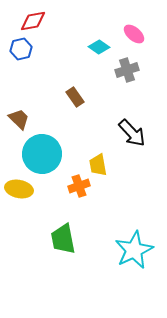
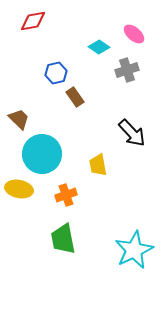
blue hexagon: moved 35 px right, 24 px down
orange cross: moved 13 px left, 9 px down
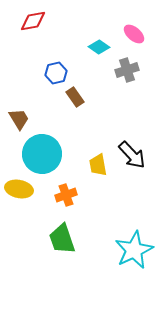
brown trapezoid: rotated 15 degrees clockwise
black arrow: moved 22 px down
green trapezoid: moved 1 px left; rotated 8 degrees counterclockwise
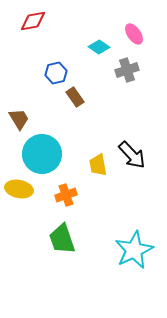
pink ellipse: rotated 15 degrees clockwise
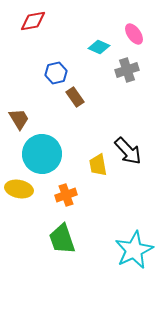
cyan diamond: rotated 10 degrees counterclockwise
black arrow: moved 4 px left, 4 px up
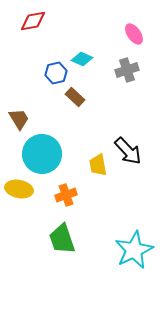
cyan diamond: moved 17 px left, 12 px down
brown rectangle: rotated 12 degrees counterclockwise
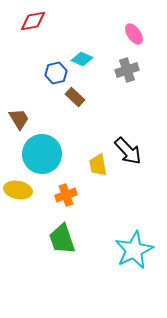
yellow ellipse: moved 1 px left, 1 px down
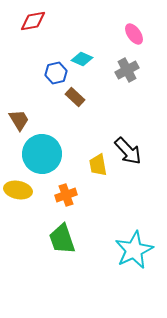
gray cross: rotated 10 degrees counterclockwise
brown trapezoid: moved 1 px down
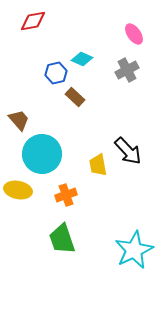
brown trapezoid: rotated 10 degrees counterclockwise
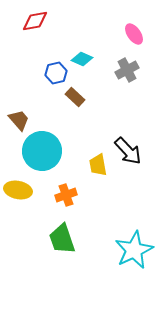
red diamond: moved 2 px right
cyan circle: moved 3 px up
